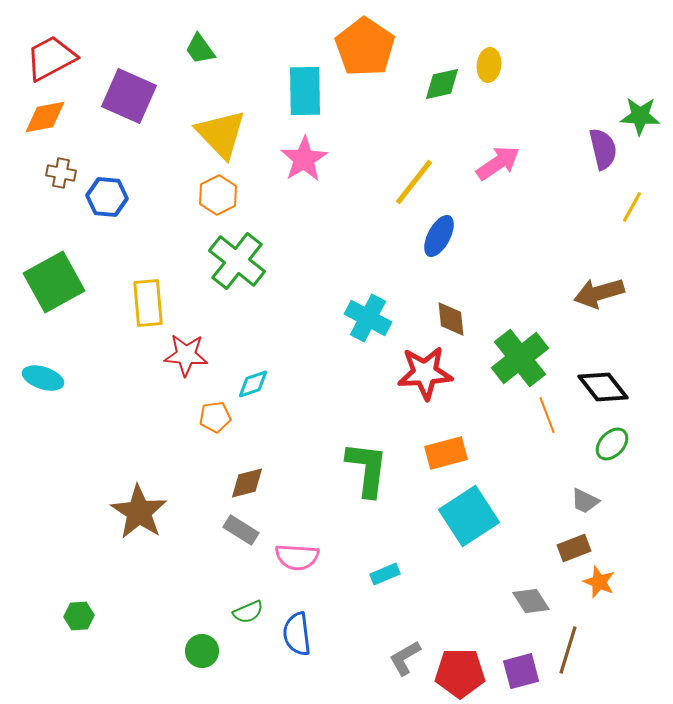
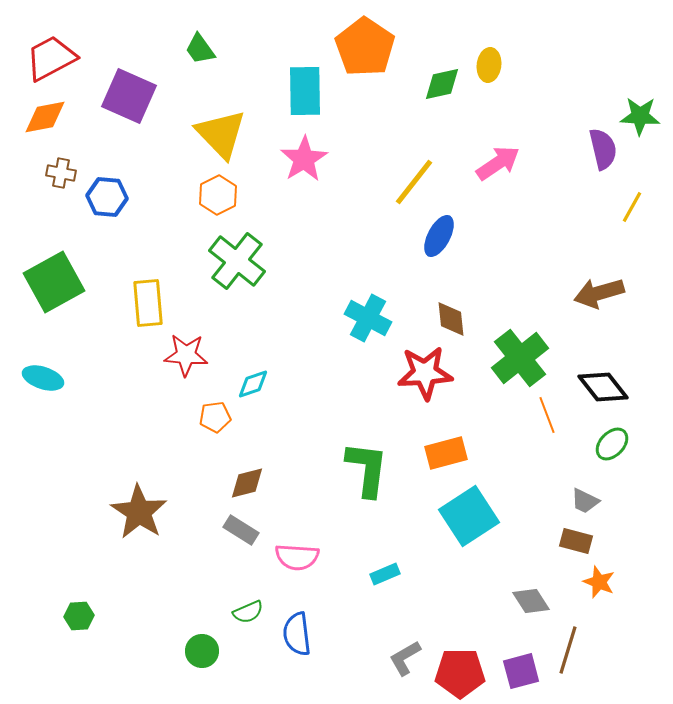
brown rectangle at (574, 548): moved 2 px right, 7 px up; rotated 36 degrees clockwise
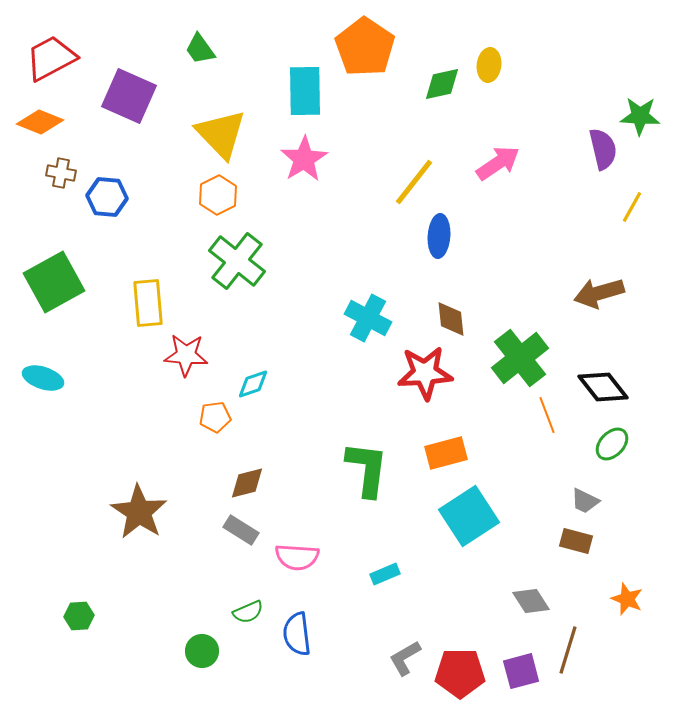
orange diamond at (45, 117): moved 5 px left, 5 px down; rotated 33 degrees clockwise
blue ellipse at (439, 236): rotated 24 degrees counterclockwise
orange star at (599, 582): moved 28 px right, 17 px down
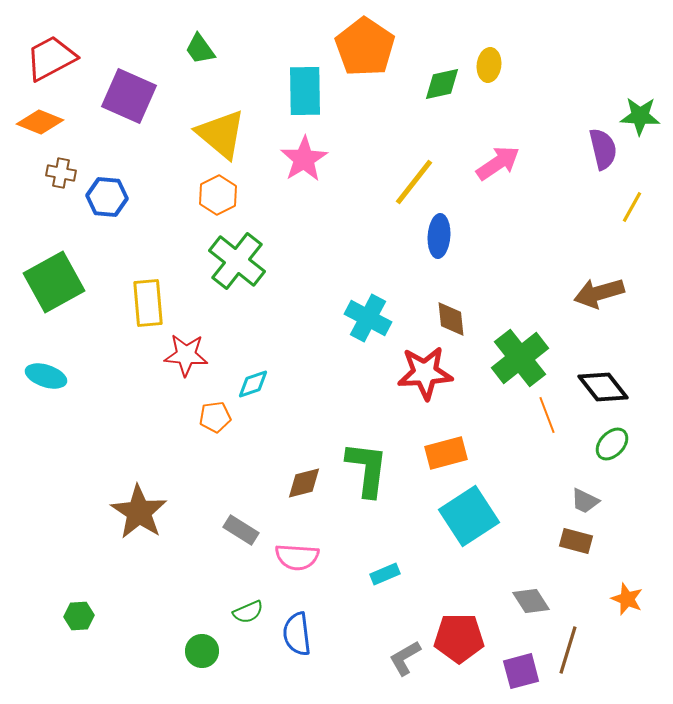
yellow triangle at (221, 134): rotated 6 degrees counterclockwise
cyan ellipse at (43, 378): moved 3 px right, 2 px up
brown diamond at (247, 483): moved 57 px right
red pentagon at (460, 673): moved 1 px left, 35 px up
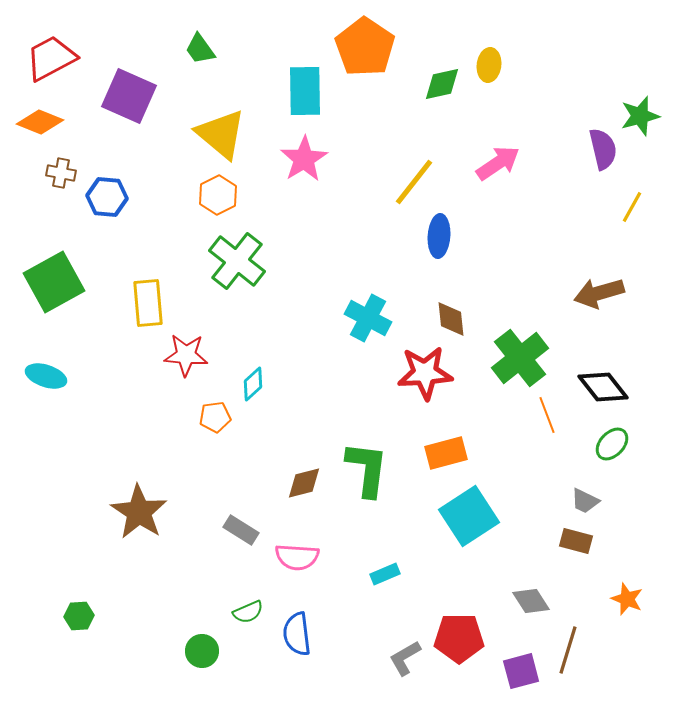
green star at (640, 116): rotated 18 degrees counterclockwise
cyan diamond at (253, 384): rotated 24 degrees counterclockwise
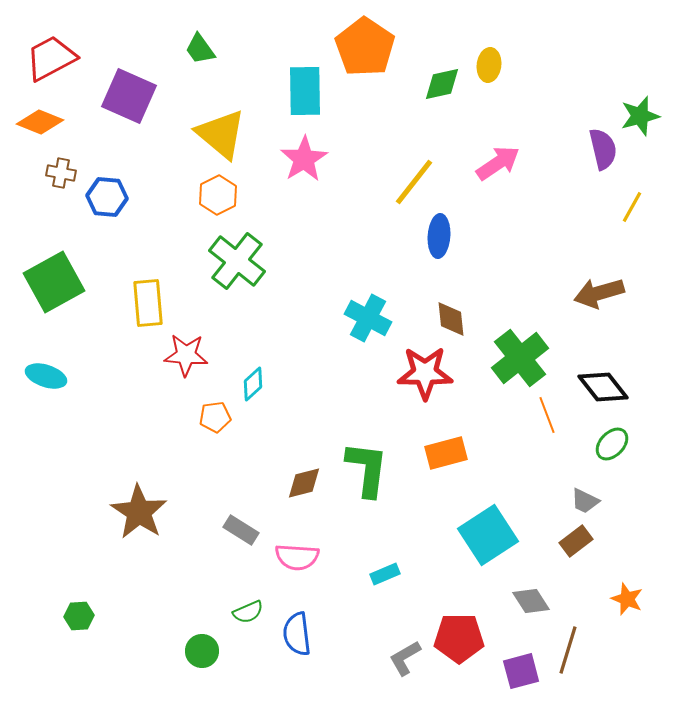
red star at (425, 373): rotated 4 degrees clockwise
cyan square at (469, 516): moved 19 px right, 19 px down
brown rectangle at (576, 541): rotated 52 degrees counterclockwise
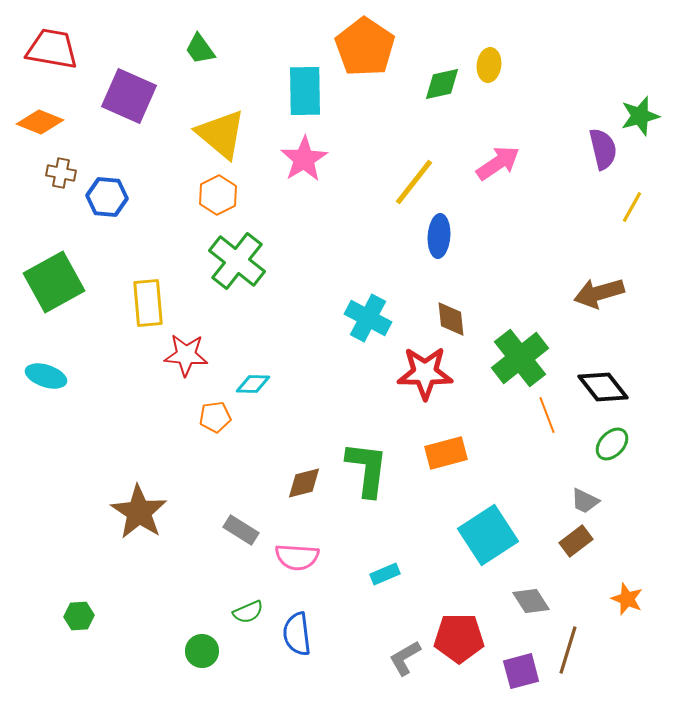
red trapezoid at (51, 58): moved 1 px right, 9 px up; rotated 38 degrees clockwise
cyan diamond at (253, 384): rotated 44 degrees clockwise
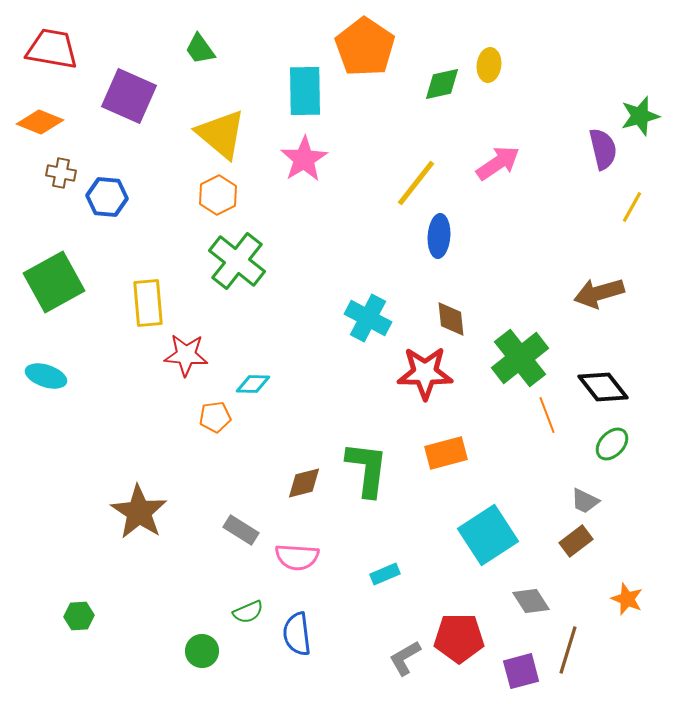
yellow line at (414, 182): moved 2 px right, 1 px down
